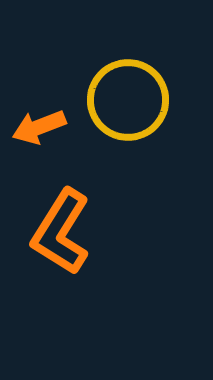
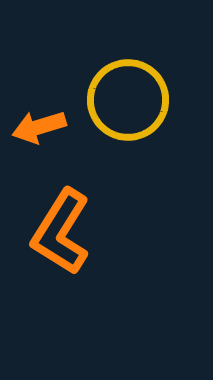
orange arrow: rotated 4 degrees clockwise
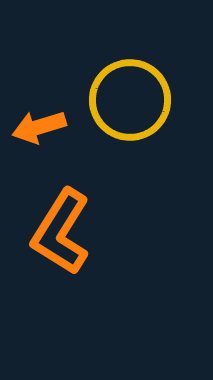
yellow circle: moved 2 px right
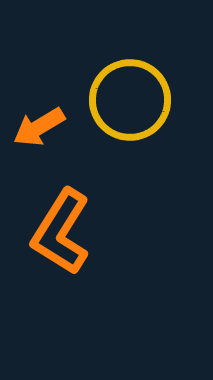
orange arrow: rotated 14 degrees counterclockwise
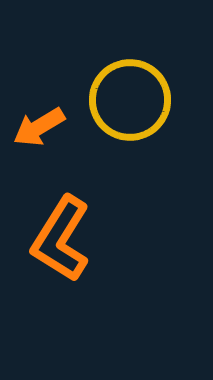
orange L-shape: moved 7 px down
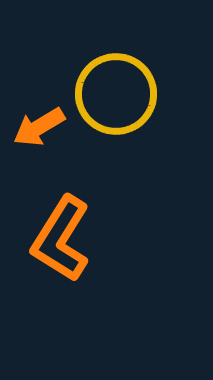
yellow circle: moved 14 px left, 6 px up
